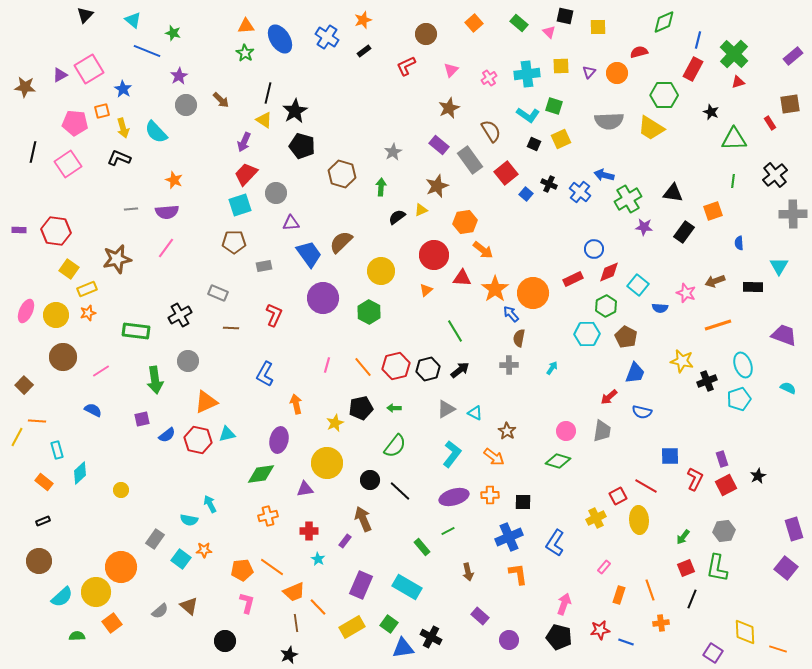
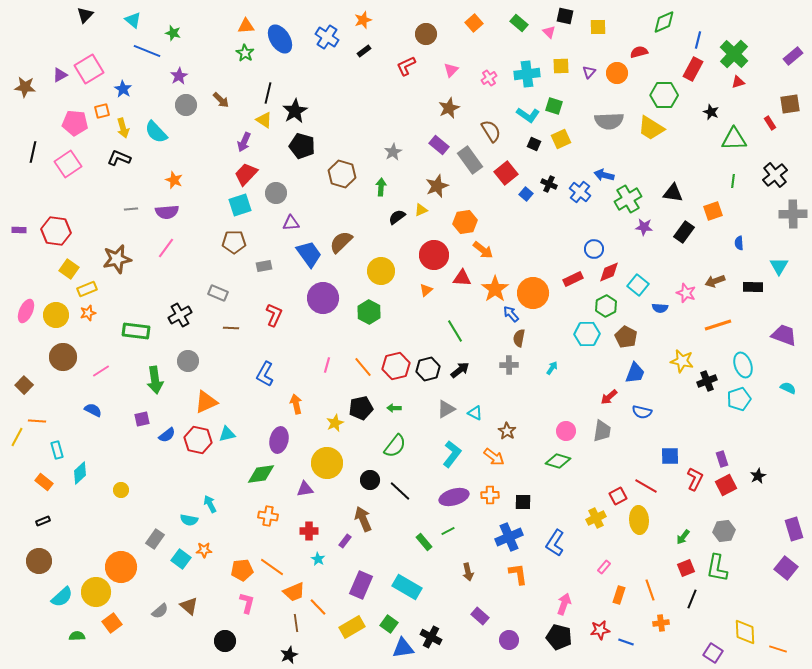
orange cross at (268, 516): rotated 24 degrees clockwise
green rectangle at (422, 547): moved 2 px right, 5 px up
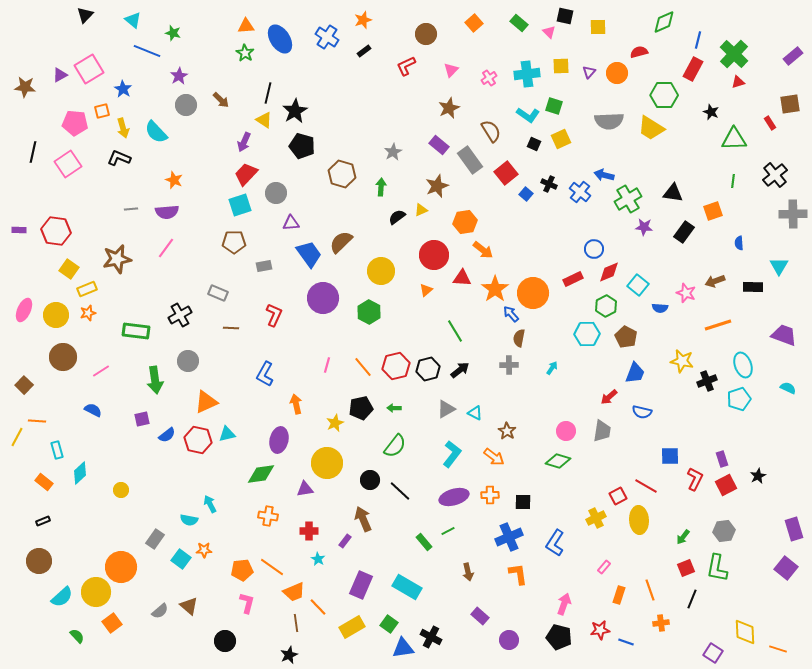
pink ellipse at (26, 311): moved 2 px left, 1 px up
green semicircle at (77, 636): rotated 49 degrees clockwise
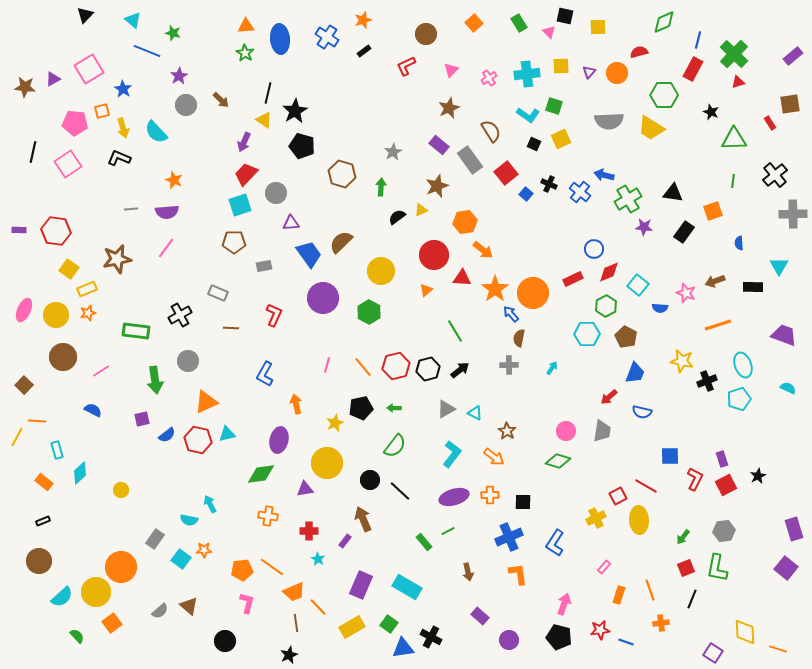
green rectangle at (519, 23): rotated 18 degrees clockwise
blue ellipse at (280, 39): rotated 28 degrees clockwise
purple triangle at (60, 75): moved 7 px left, 4 px down
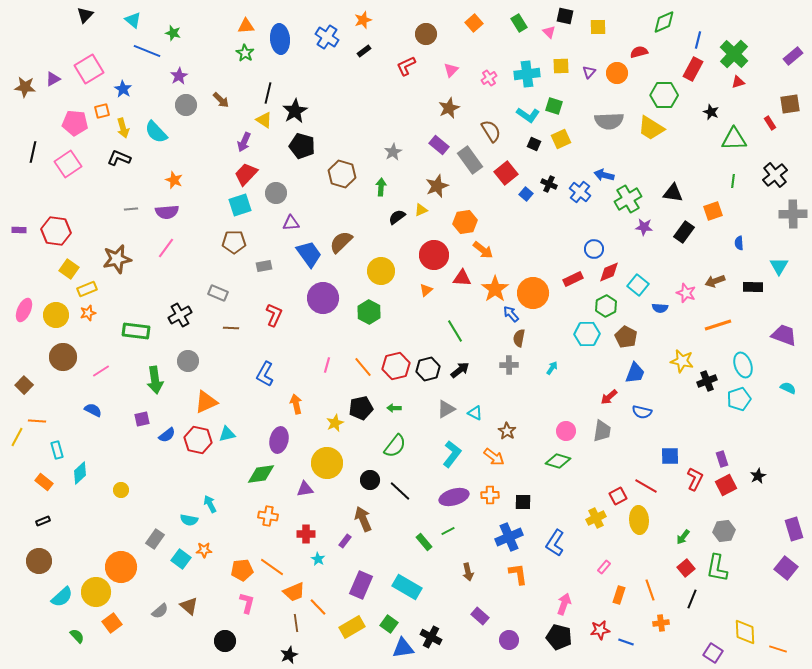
red cross at (309, 531): moved 3 px left, 3 px down
red square at (686, 568): rotated 18 degrees counterclockwise
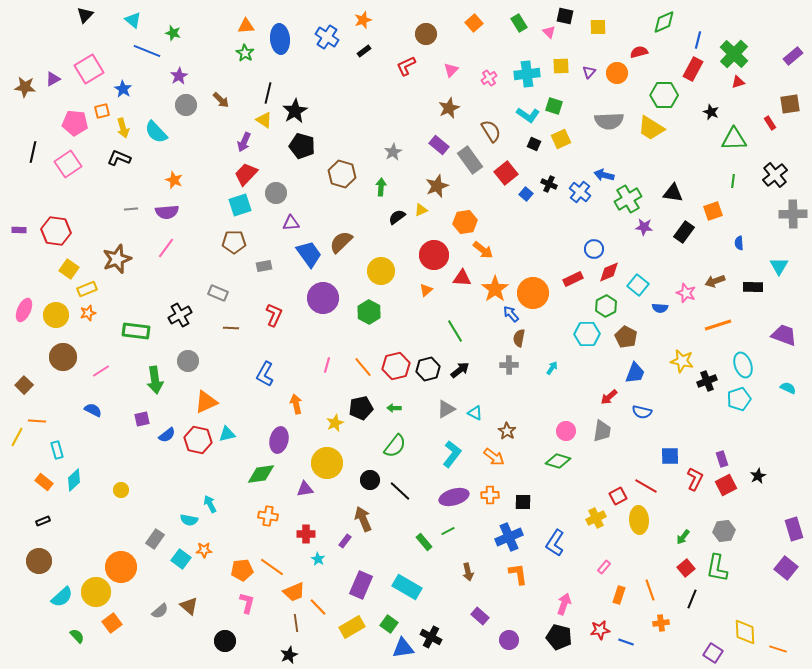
brown star at (117, 259): rotated 8 degrees counterclockwise
cyan diamond at (80, 473): moved 6 px left, 7 px down
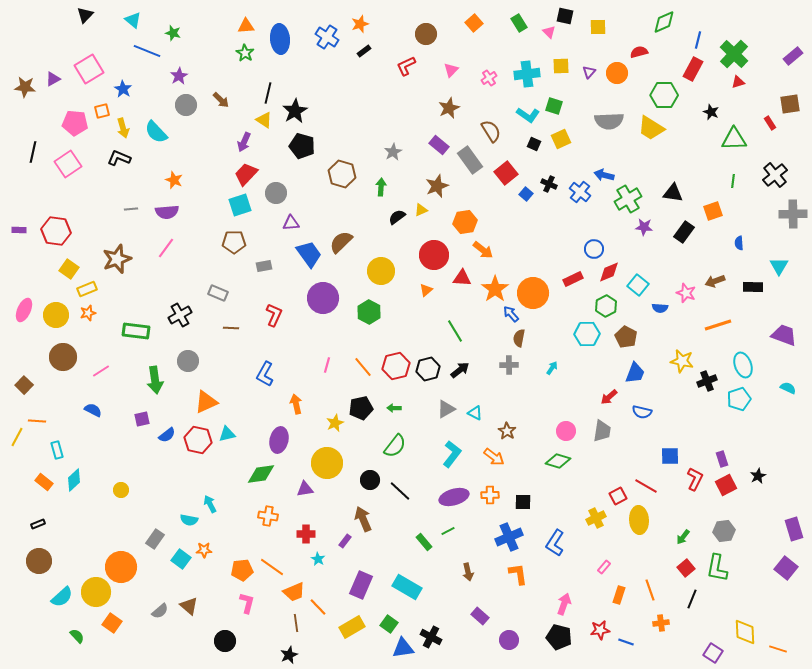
orange star at (363, 20): moved 3 px left, 4 px down
black rectangle at (43, 521): moved 5 px left, 3 px down
orange square at (112, 623): rotated 18 degrees counterclockwise
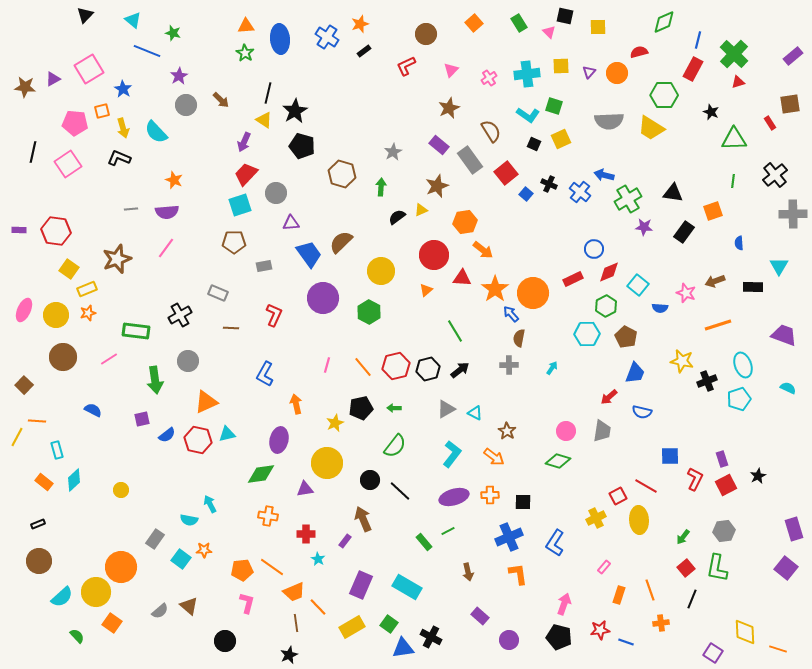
pink line at (101, 371): moved 8 px right, 12 px up
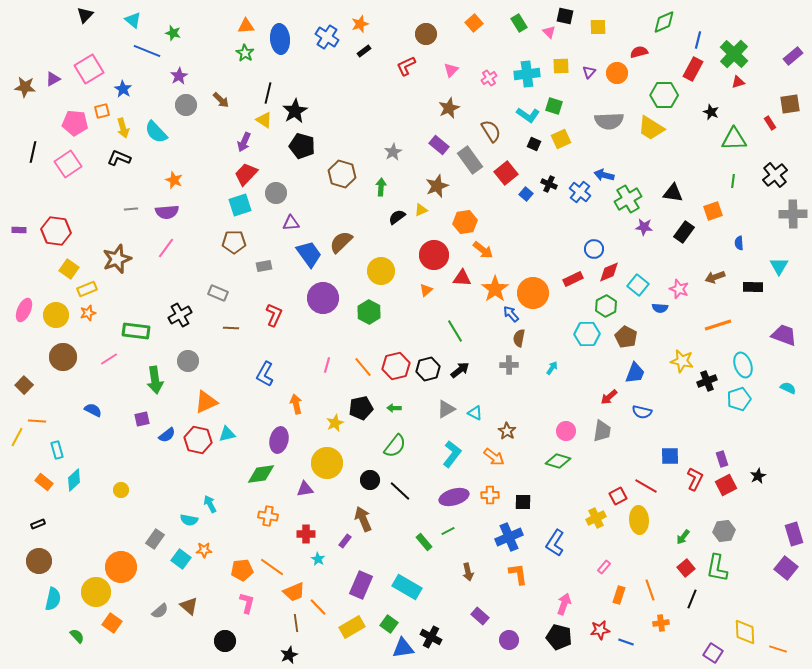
brown arrow at (715, 281): moved 4 px up
pink star at (686, 293): moved 7 px left, 4 px up
purple rectangle at (794, 529): moved 5 px down
cyan semicircle at (62, 597): moved 9 px left, 2 px down; rotated 35 degrees counterclockwise
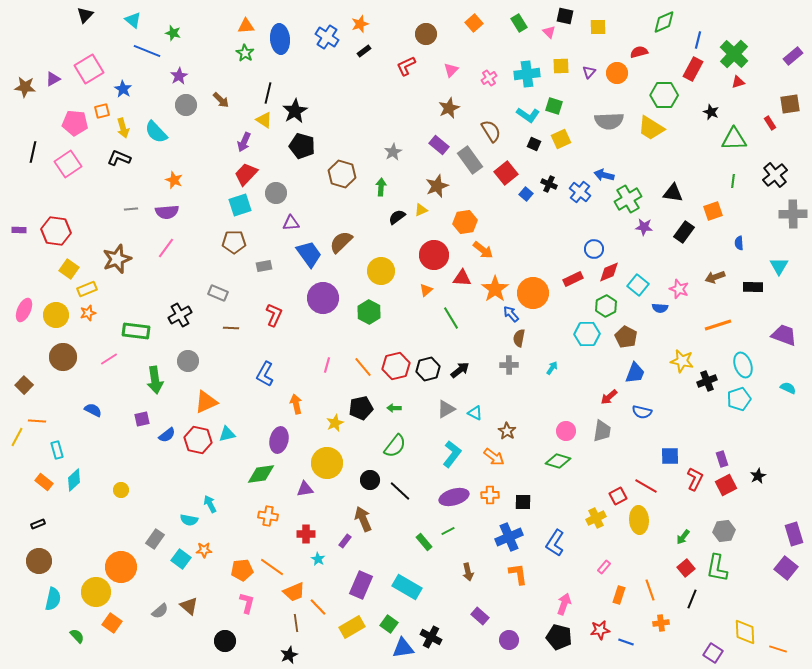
green line at (455, 331): moved 4 px left, 13 px up
